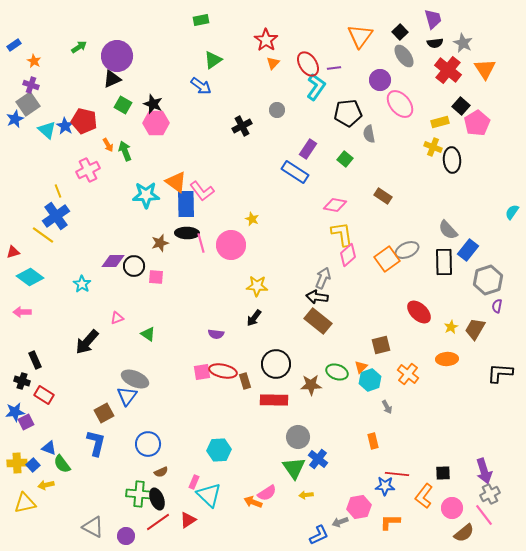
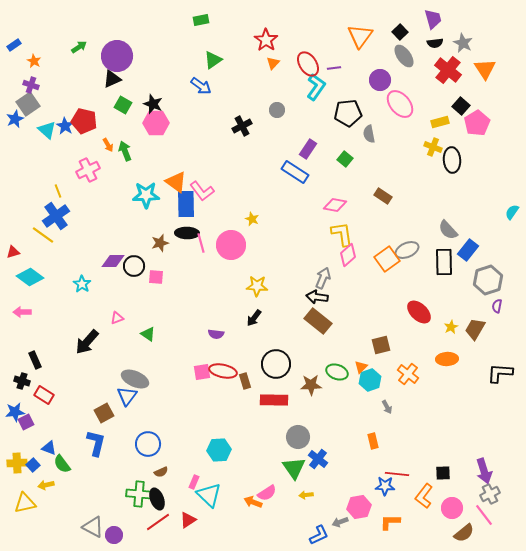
purple circle at (126, 536): moved 12 px left, 1 px up
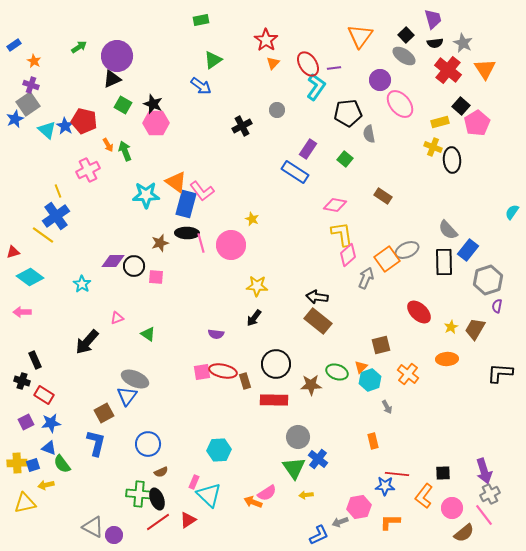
black square at (400, 32): moved 6 px right, 3 px down
gray ellipse at (404, 56): rotated 20 degrees counterclockwise
blue rectangle at (186, 204): rotated 16 degrees clockwise
gray arrow at (323, 278): moved 43 px right
blue star at (15, 412): moved 36 px right, 11 px down
blue square at (33, 465): rotated 24 degrees clockwise
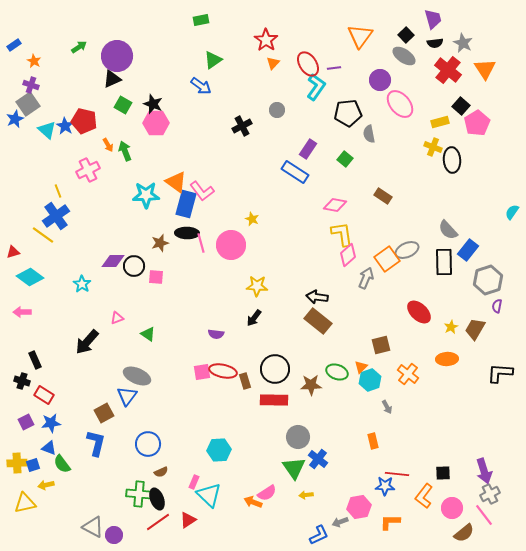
black circle at (276, 364): moved 1 px left, 5 px down
gray ellipse at (135, 379): moved 2 px right, 3 px up
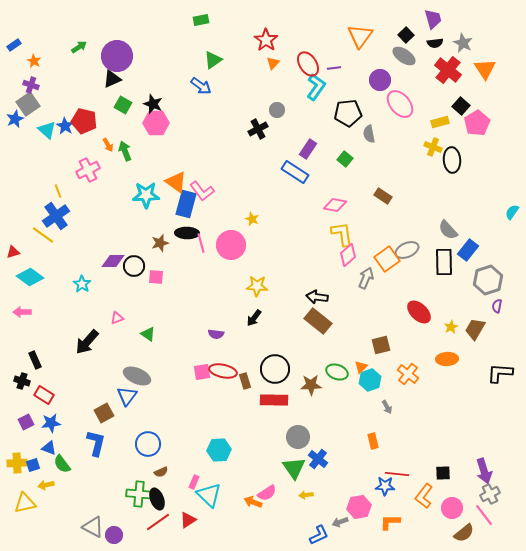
black cross at (242, 126): moved 16 px right, 3 px down
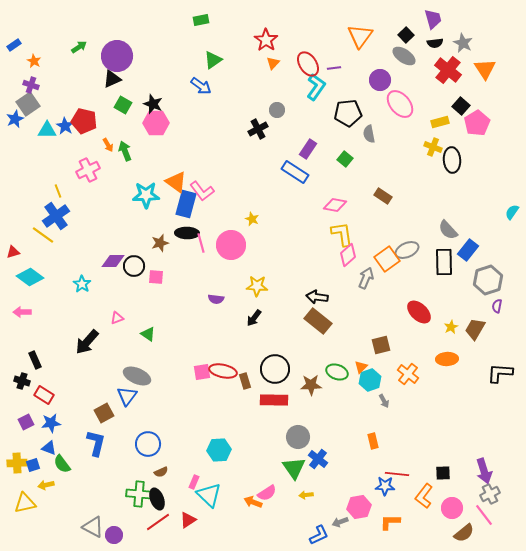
cyan triangle at (47, 130): rotated 42 degrees counterclockwise
purple semicircle at (216, 334): moved 35 px up
gray arrow at (387, 407): moved 3 px left, 6 px up
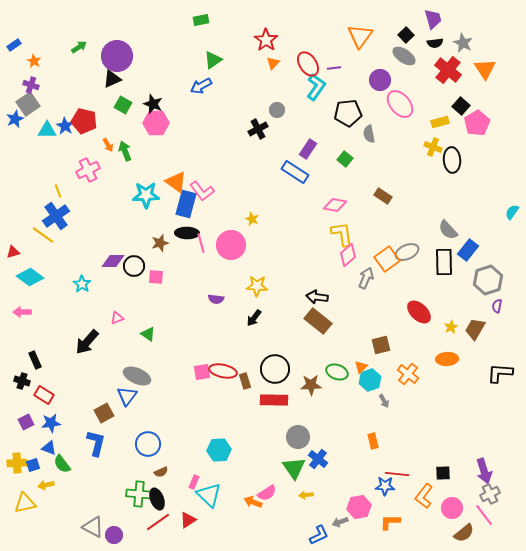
blue arrow at (201, 86): rotated 115 degrees clockwise
gray ellipse at (407, 250): moved 2 px down
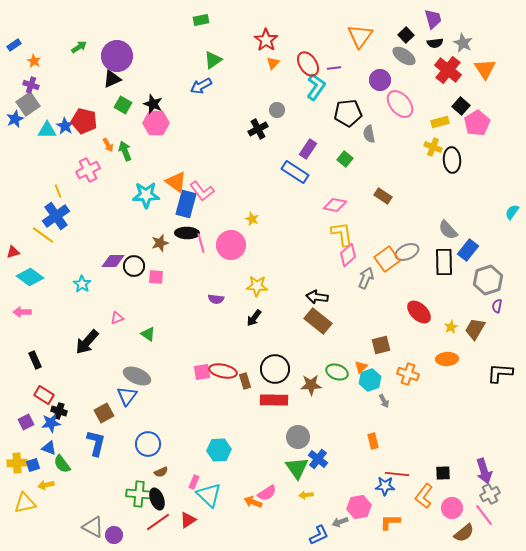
orange cross at (408, 374): rotated 20 degrees counterclockwise
black cross at (22, 381): moved 37 px right, 30 px down
green triangle at (294, 468): moved 3 px right
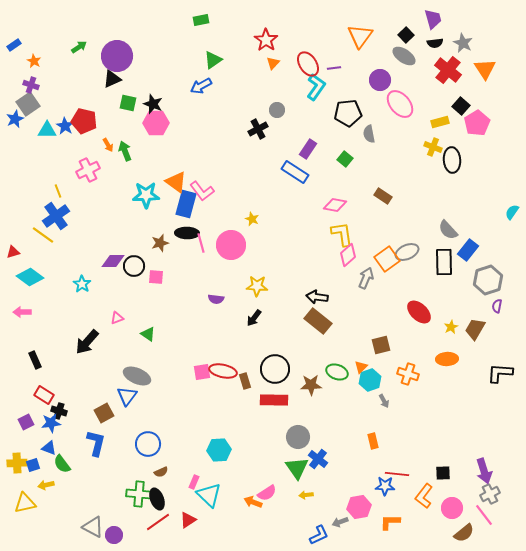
green square at (123, 105): moved 5 px right, 2 px up; rotated 18 degrees counterclockwise
